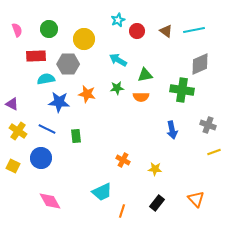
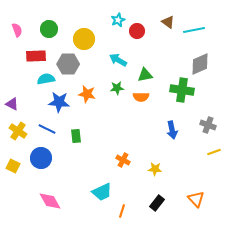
brown triangle: moved 2 px right, 9 px up
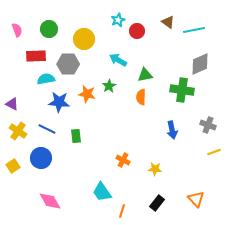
green star: moved 8 px left, 2 px up; rotated 24 degrees counterclockwise
orange semicircle: rotated 91 degrees clockwise
yellow square: rotated 32 degrees clockwise
cyan trapezoid: rotated 80 degrees clockwise
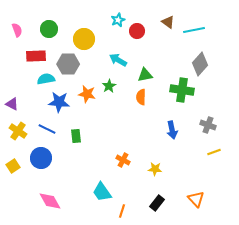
gray diamond: rotated 25 degrees counterclockwise
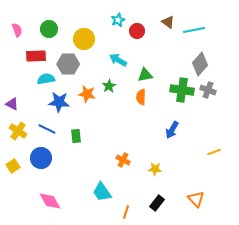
gray cross: moved 35 px up
blue arrow: rotated 42 degrees clockwise
orange line: moved 4 px right, 1 px down
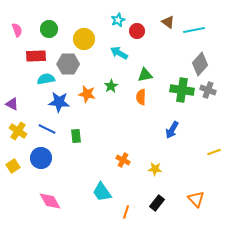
cyan arrow: moved 1 px right, 7 px up
green star: moved 2 px right
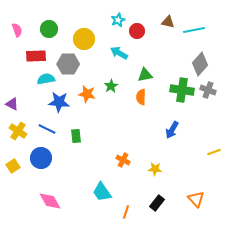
brown triangle: rotated 24 degrees counterclockwise
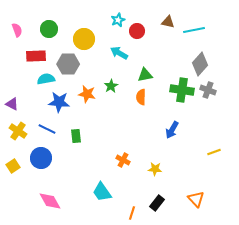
orange line: moved 6 px right, 1 px down
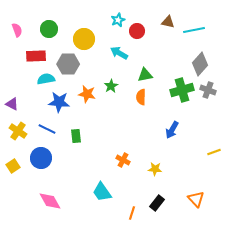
green cross: rotated 25 degrees counterclockwise
